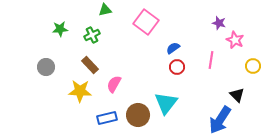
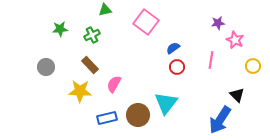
purple star: moved 1 px left; rotated 24 degrees counterclockwise
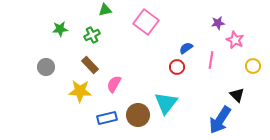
blue semicircle: moved 13 px right
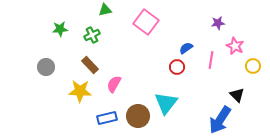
pink star: moved 6 px down
brown circle: moved 1 px down
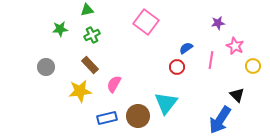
green triangle: moved 18 px left
yellow star: rotated 10 degrees counterclockwise
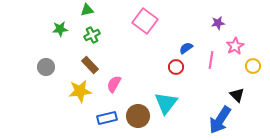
pink square: moved 1 px left, 1 px up
pink star: rotated 18 degrees clockwise
red circle: moved 1 px left
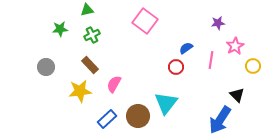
blue rectangle: moved 1 px down; rotated 30 degrees counterclockwise
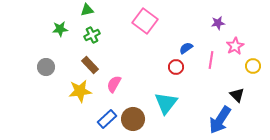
brown circle: moved 5 px left, 3 px down
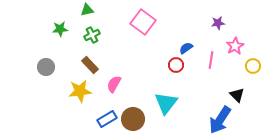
pink square: moved 2 px left, 1 px down
red circle: moved 2 px up
blue rectangle: rotated 12 degrees clockwise
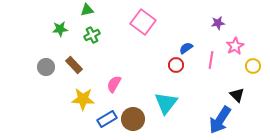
brown rectangle: moved 16 px left
yellow star: moved 3 px right, 8 px down; rotated 10 degrees clockwise
